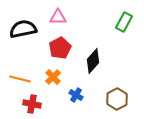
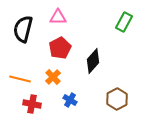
black semicircle: rotated 64 degrees counterclockwise
blue cross: moved 6 px left, 5 px down
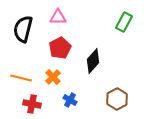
orange line: moved 1 px right, 1 px up
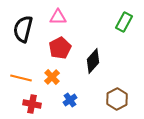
orange cross: moved 1 px left
blue cross: rotated 24 degrees clockwise
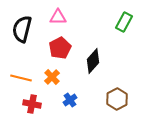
black semicircle: moved 1 px left
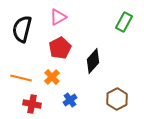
pink triangle: rotated 30 degrees counterclockwise
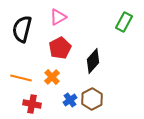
brown hexagon: moved 25 px left
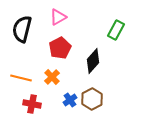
green rectangle: moved 8 px left, 8 px down
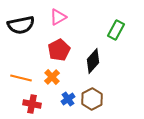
black semicircle: moved 1 px left, 4 px up; rotated 116 degrees counterclockwise
red pentagon: moved 1 px left, 2 px down
blue cross: moved 2 px left, 1 px up
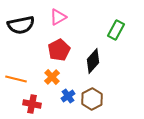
orange line: moved 5 px left, 1 px down
blue cross: moved 3 px up
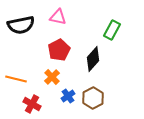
pink triangle: rotated 42 degrees clockwise
green rectangle: moved 4 px left
black diamond: moved 2 px up
brown hexagon: moved 1 px right, 1 px up
red cross: rotated 18 degrees clockwise
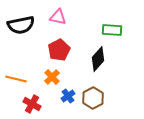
green rectangle: rotated 66 degrees clockwise
black diamond: moved 5 px right
